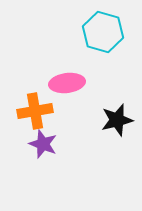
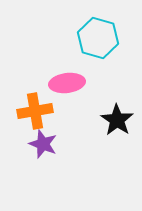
cyan hexagon: moved 5 px left, 6 px down
black star: rotated 24 degrees counterclockwise
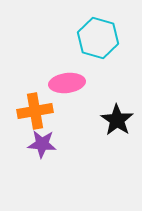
purple star: moved 1 px left; rotated 16 degrees counterclockwise
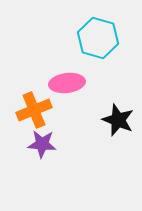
orange cross: moved 1 px left, 1 px up; rotated 12 degrees counterclockwise
black star: moved 1 px right; rotated 12 degrees counterclockwise
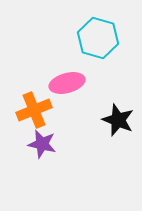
pink ellipse: rotated 8 degrees counterclockwise
purple star: rotated 8 degrees clockwise
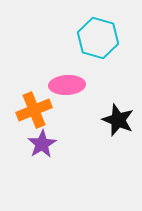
pink ellipse: moved 2 px down; rotated 12 degrees clockwise
purple star: rotated 28 degrees clockwise
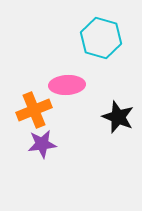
cyan hexagon: moved 3 px right
black star: moved 3 px up
purple star: rotated 24 degrees clockwise
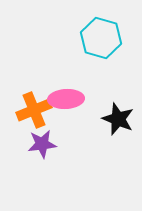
pink ellipse: moved 1 px left, 14 px down
black star: moved 2 px down
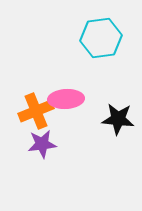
cyan hexagon: rotated 24 degrees counterclockwise
orange cross: moved 2 px right, 1 px down
black star: rotated 16 degrees counterclockwise
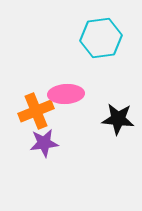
pink ellipse: moved 5 px up
purple star: moved 2 px right, 1 px up
